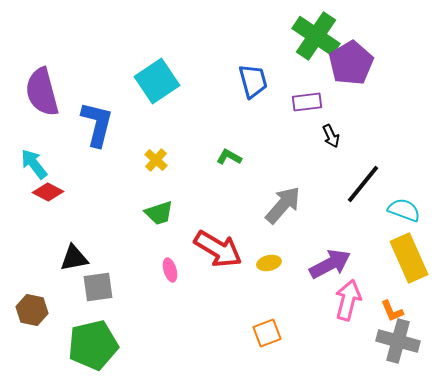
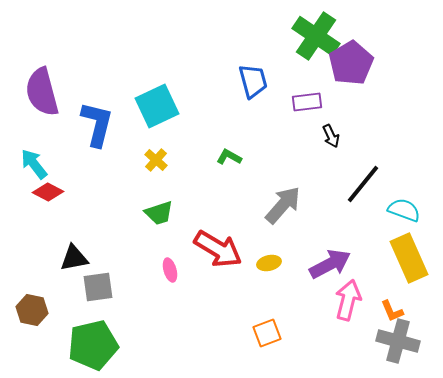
cyan square: moved 25 px down; rotated 9 degrees clockwise
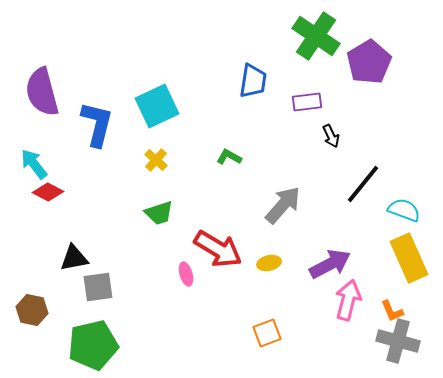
purple pentagon: moved 18 px right, 1 px up
blue trapezoid: rotated 24 degrees clockwise
pink ellipse: moved 16 px right, 4 px down
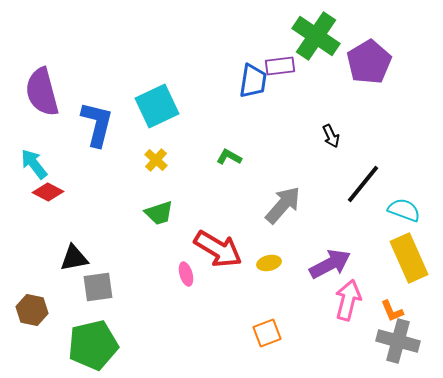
purple rectangle: moved 27 px left, 36 px up
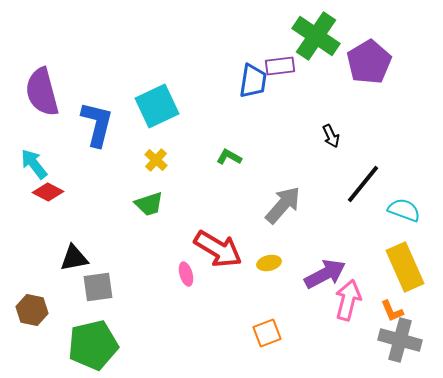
green trapezoid: moved 10 px left, 9 px up
yellow rectangle: moved 4 px left, 9 px down
purple arrow: moved 5 px left, 10 px down
gray cross: moved 2 px right, 1 px up
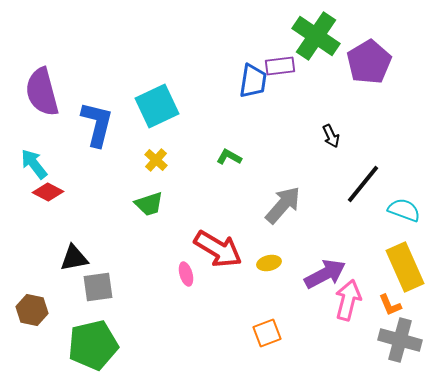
orange L-shape: moved 2 px left, 6 px up
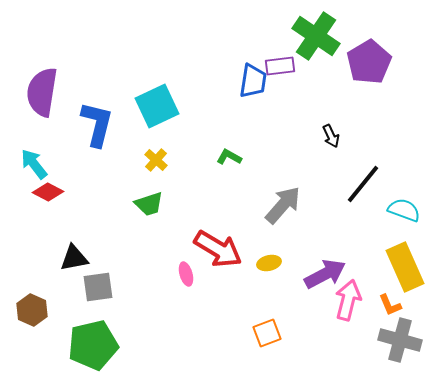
purple semicircle: rotated 24 degrees clockwise
brown hexagon: rotated 12 degrees clockwise
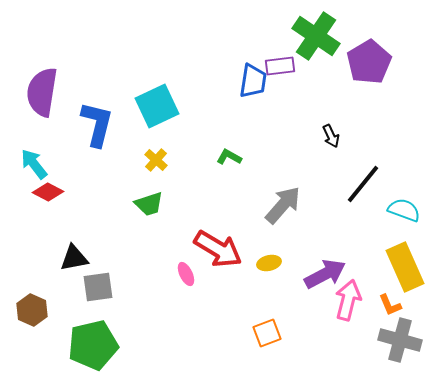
pink ellipse: rotated 10 degrees counterclockwise
